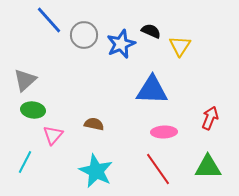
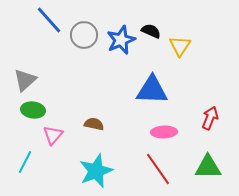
blue star: moved 4 px up
cyan star: rotated 24 degrees clockwise
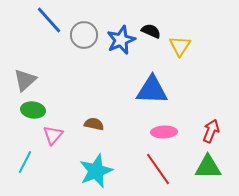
red arrow: moved 1 px right, 13 px down
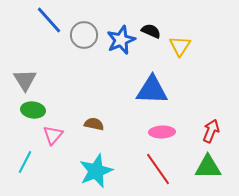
gray triangle: rotated 20 degrees counterclockwise
pink ellipse: moved 2 px left
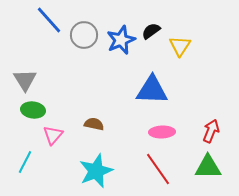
black semicircle: rotated 60 degrees counterclockwise
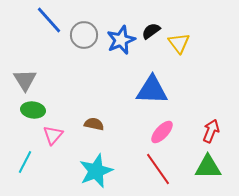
yellow triangle: moved 1 px left, 3 px up; rotated 10 degrees counterclockwise
pink ellipse: rotated 45 degrees counterclockwise
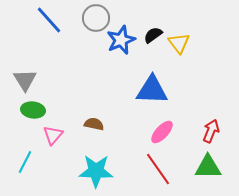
black semicircle: moved 2 px right, 4 px down
gray circle: moved 12 px right, 17 px up
cyan star: rotated 24 degrees clockwise
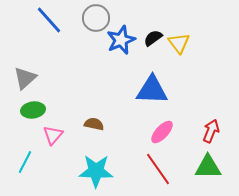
black semicircle: moved 3 px down
gray triangle: moved 2 px up; rotated 20 degrees clockwise
green ellipse: rotated 15 degrees counterclockwise
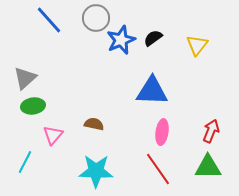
yellow triangle: moved 18 px right, 2 px down; rotated 15 degrees clockwise
blue triangle: moved 1 px down
green ellipse: moved 4 px up
pink ellipse: rotated 35 degrees counterclockwise
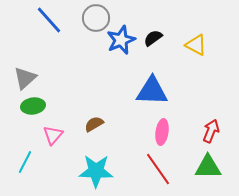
yellow triangle: moved 1 px left; rotated 40 degrees counterclockwise
brown semicircle: rotated 42 degrees counterclockwise
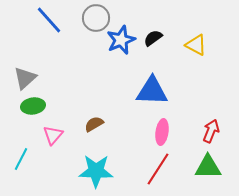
cyan line: moved 4 px left, 3 px up
red line: rotated 68 degrees clockwise
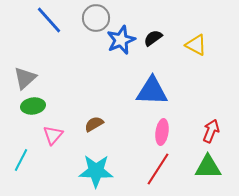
cyan line: moved 1 px down
